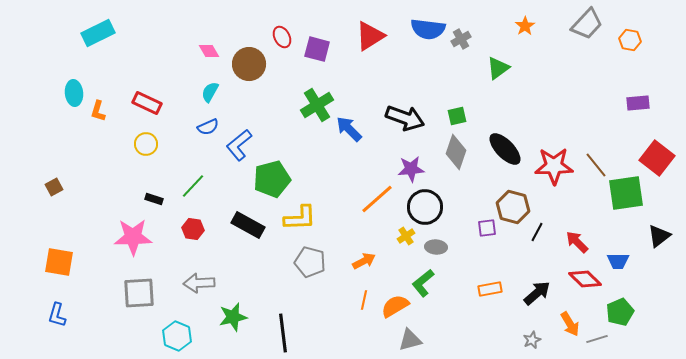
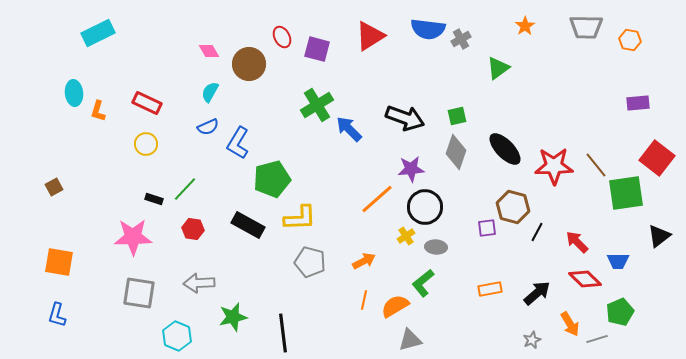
gray trapezoid at (587, 24): moved 1 px left, 3 px down; rotated 48 degrees clockwise
blue L-shape at (239, 145): moved 1 px left, 2 px up; rotated 20 degrees counterclockwise
green line at (193, 186): moved 8 px left, 3 px down
gray square at (139, 293): rotated 12 degrees clockwise
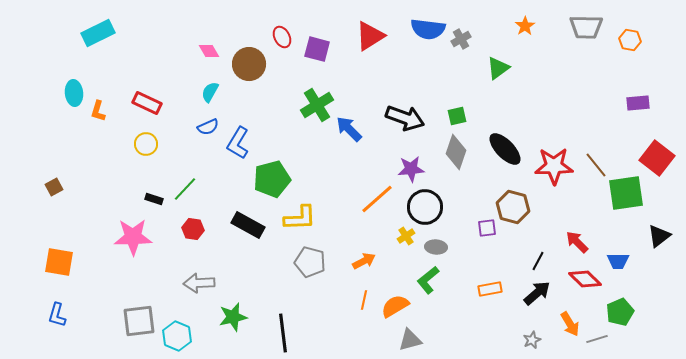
black line at (537, 232): moved 1 px right, 29 px down
green L-shape at (423, 283): moved 5 px right, 3 px up
gray square at (139, 293): moved 28 px down; rotated 16 degrees counterclockwise
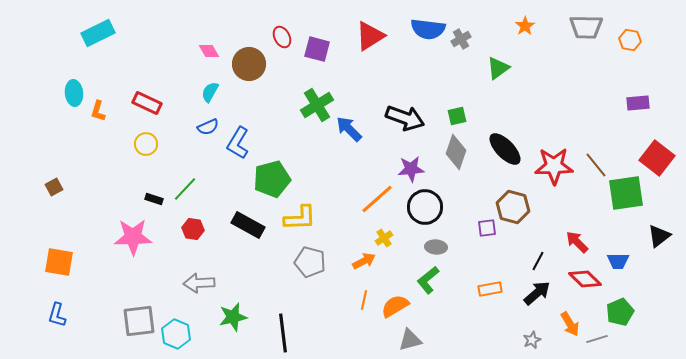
yellow cross at (406, 236): moved 22 px left, 2 px down
cyan hexagon at (177, 336): moved 1 px left, 2 px up
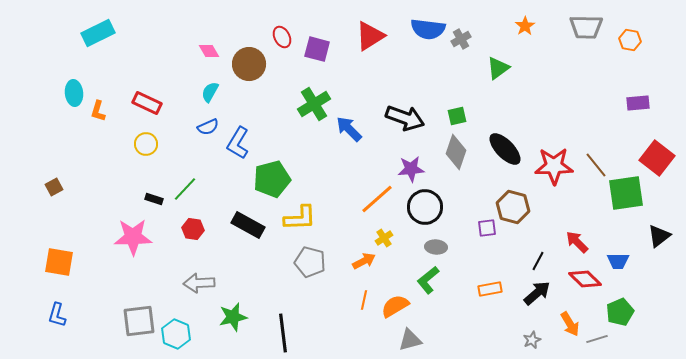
green cross at (317, 105): moved 3 px left, 1 px up
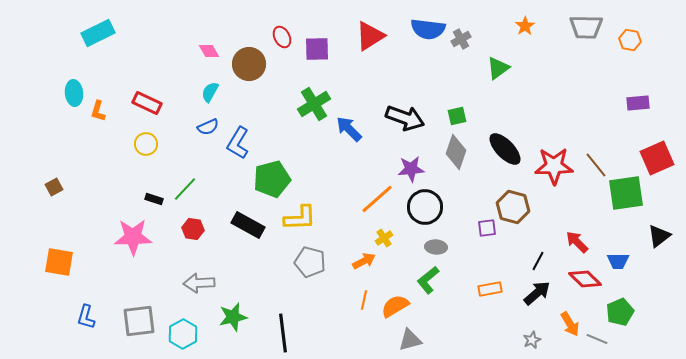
purple square at (317, 49): rotated 16 degrees counterclockwise
red square at (657, 158): rotated 28 degrees clockwise
blue L-shape at (57, 315): moved 29 px right, 2 px down
cyan hexagon at (176, 334): moved 7 px right; rotated 8 degrees clockwise
gray line at (597, 339): rotated 40 degrees clockwise
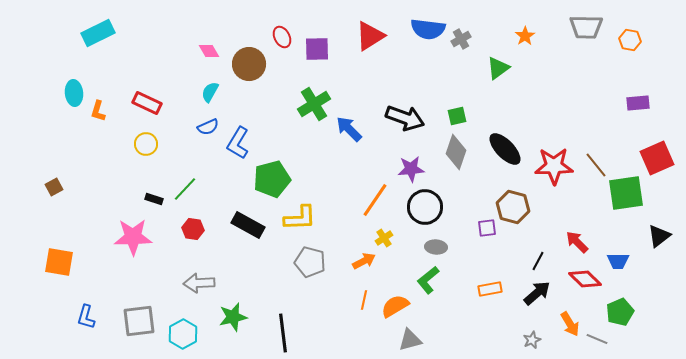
orange star at (525, 26): moved 10 px down
orange line at (377, 199): moved 2 px left, 1 px down; rotated 15 degrees counterclockwise
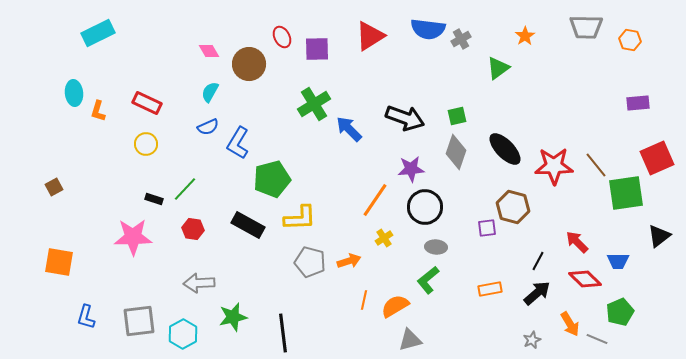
orange arrow at (364, 261): moved 15 px left; rotated 10 degrees clockwise
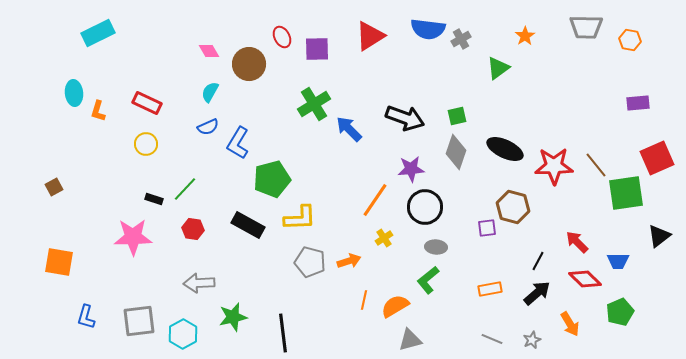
black ellipse at (505, 149): rotated 21 degrees counterclockwise
gray line at (597, 339): moved 105 px left
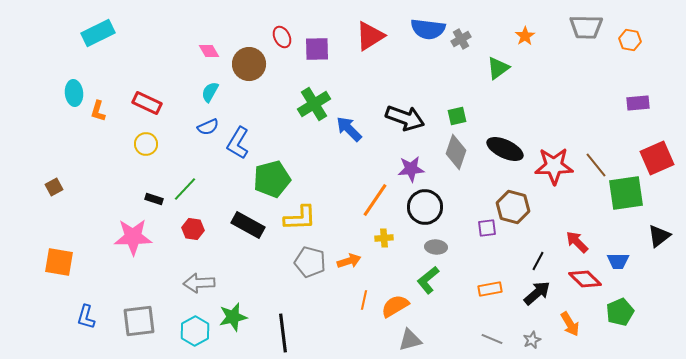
yellow cross at (384, 238): rotated 30 degrees clockwise
cyan hexagon at (183, 334): moved 12 px right, 3 px up
